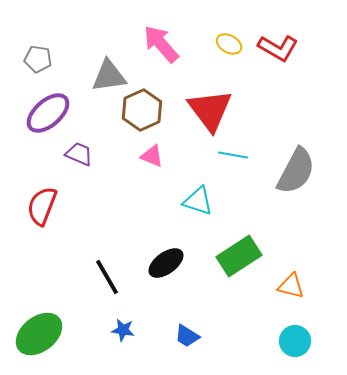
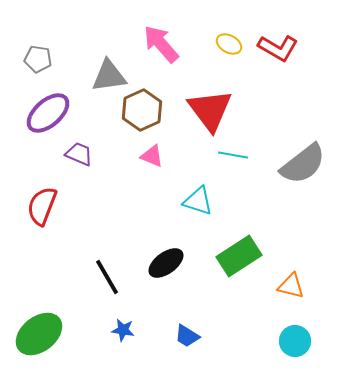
gray semicircle: moved 7 px right, 7 px up; rotated 24 degrees clockwise
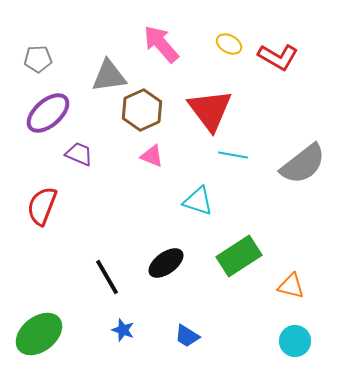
red L-shape: moved 9 px down
gray pentagon: rotated 12 degrees counterclockwise
blue star: rotated 10 degrees clockwise
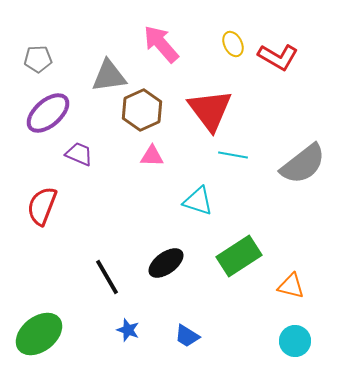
yellow ellipse: moved 4 px right; rotated 35 degrees clockwise
pink triangle: rotated 20 degrees counterclockwise
blue star: moved 5 px right
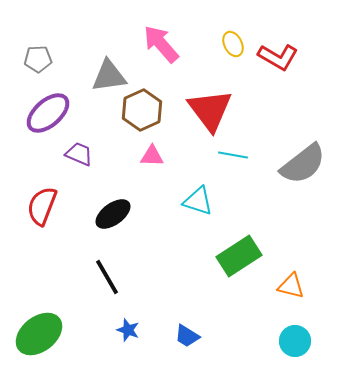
black ellipse: moved 53 px left, 49 px up
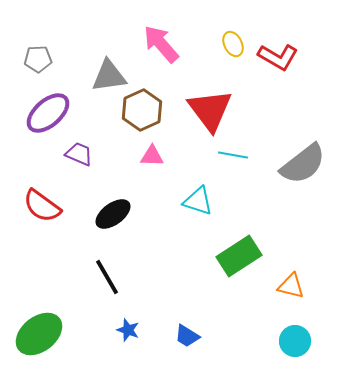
red semicircle: rotated 75 degrees counterclockwise
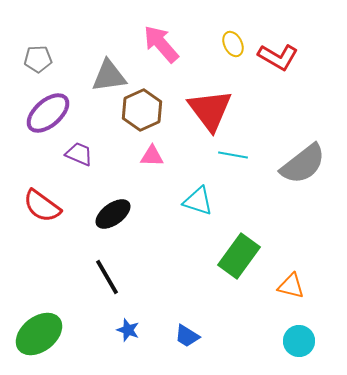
green rectangle: rotated 21 degrees counterclockwise
cyan circle: moved 4 px right
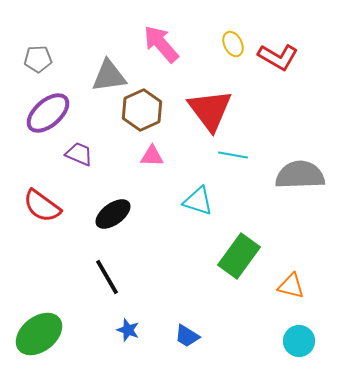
gray semicircle: moved 3 px left, 11 px down; rotated 144 degrees counterclockwise
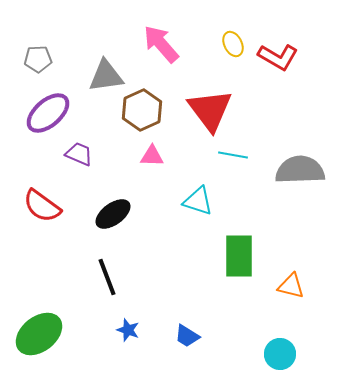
gray triangle: moved 3 px left
gray semicircle: moved 5 px up
green rectangle: rotated 36 degrees counterclockwise
black line: rotated 9 degrees clockwise
cyan circle: moved 19 px left, 13 px down
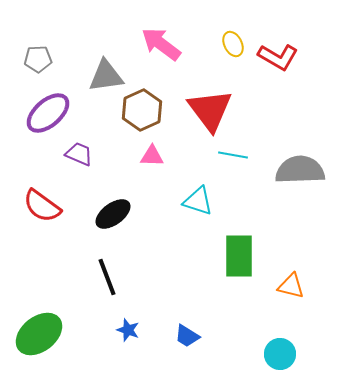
pink arrow: rotated 12 degrees counterclockwise
